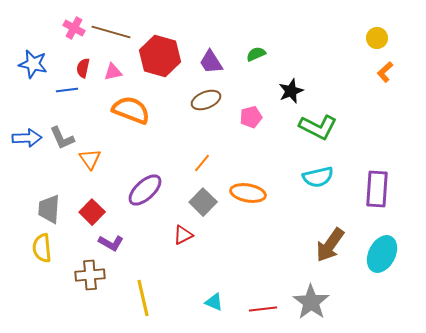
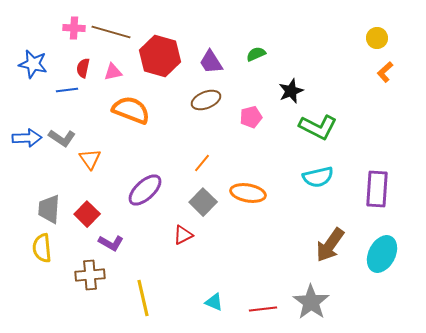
pink cross: rotated 25 degrees counterclockwise
gray L-shape: rotated 32 degrees counterclockwise
red square: moved 5 px left, 2 px down
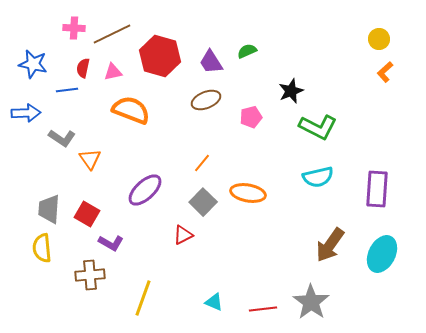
brown line: moved 1 px right, 2 px down; rotated 42 degrees counterclockwise
yellow circle: moved 2 px right, 1 px down
green semicircle: moved 9 px left, 3 px up
blue arrow: moved 1 px left, 25 px up
red square: rotated 15 degrees counterclockwise
yellow line: rotated 33 degrees clockwise
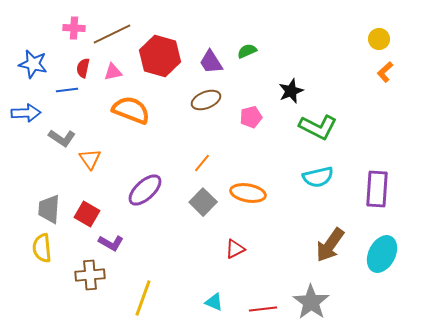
red triangle: moved 52 px right, 14 px down
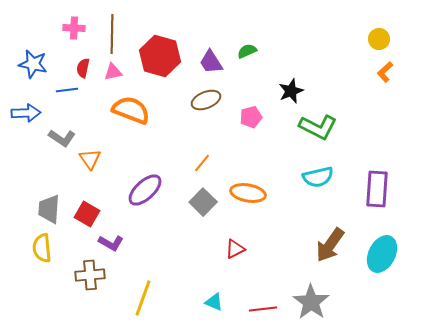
brown line: rotated 63 degrees counterclockwise
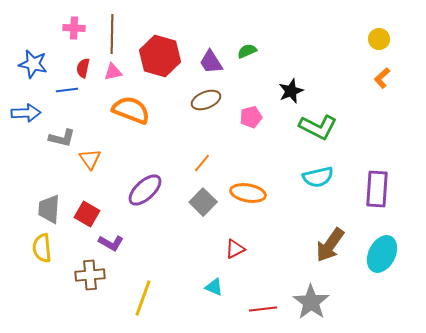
orange L-shape: moved 3 px left, 6 px down
gray L-shape: rotated 20 degrees counterclockwise
cyan triangle: moved 15 px up
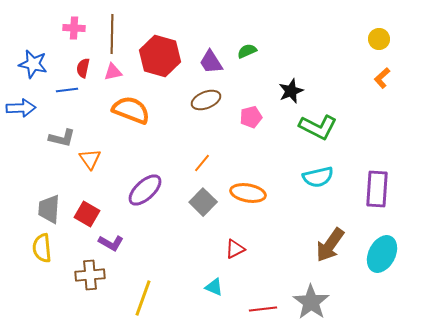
blue arrow: moved 5 px left, 5 px up
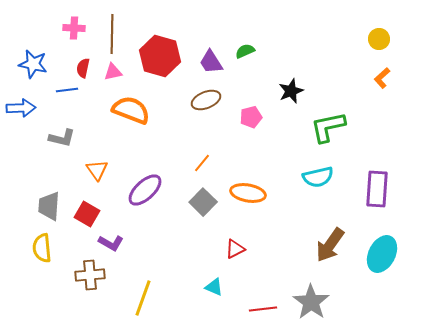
green semicircle: moved 2 px left
green L-shape: moved 10 px right; rotated 141 degrees clockwise
orange triangle: moved 7 px right, 11 px down
gray trapezoid: moved 3 px up
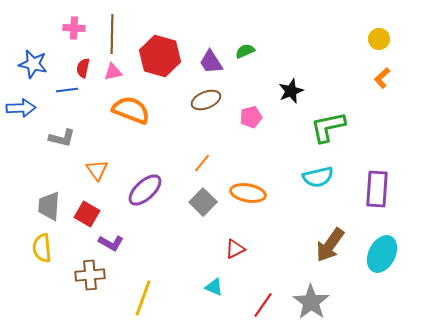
red line: moved 4 px up; rotated 48 degrees counterclockwise
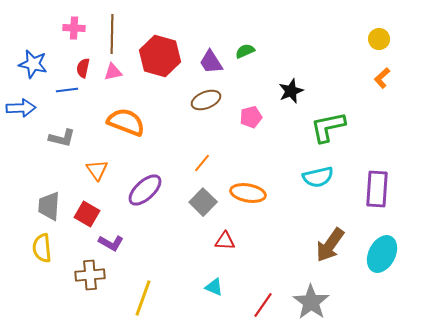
orange semicircle: moved 5 px left, 12 px down
red triangle: moved 10 px left, 8 px up; rotated 30 degrees clockwise
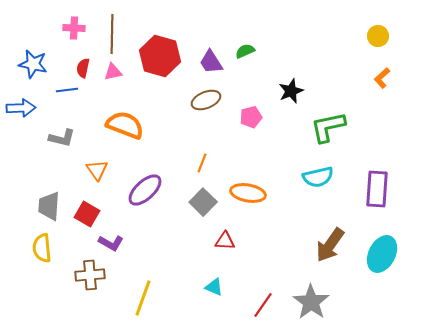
yellow circle: moved 1 px left, 3 px up
orange semicircle: moved 1 px left, 3 px down
orange line: rotated 18 degrees counterclockwise
